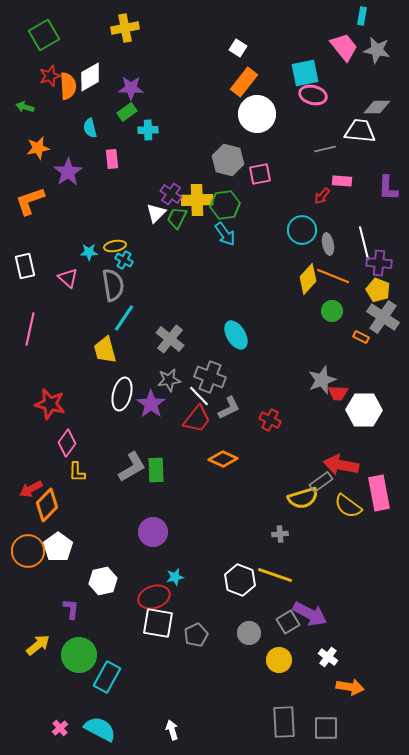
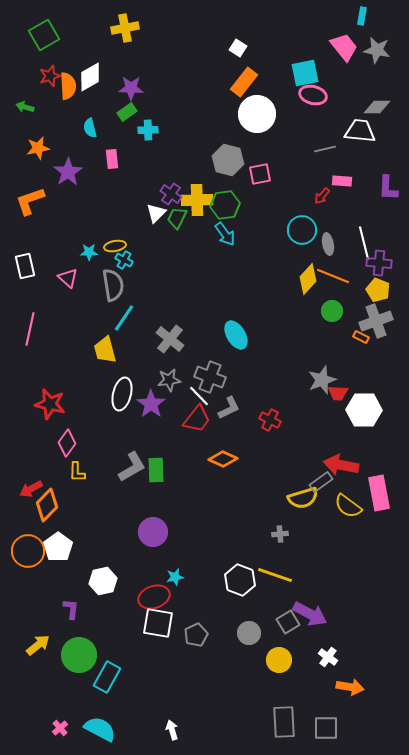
gray cross at (383, 317): moved 7 px left, 4 px down; rotated 36 degrees clockwise
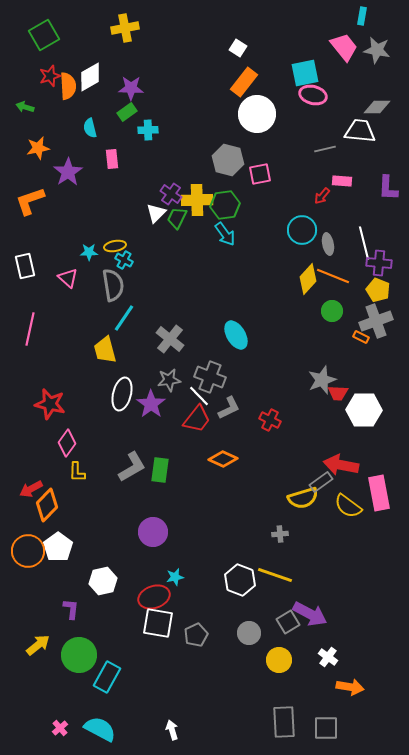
green rectangle at (156, 470): moved 4 px right; rotated 10 degrees clockwise
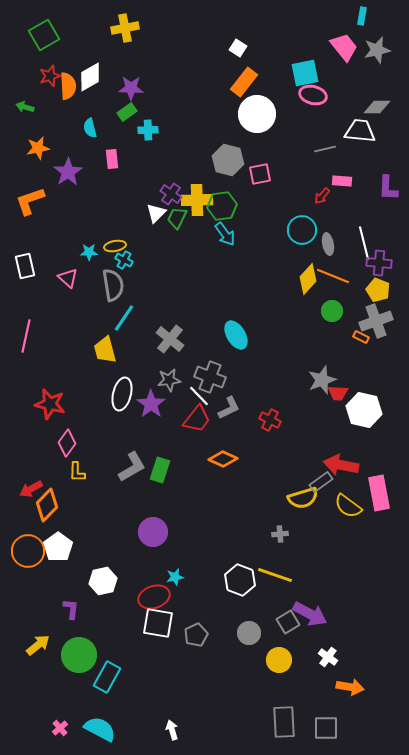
gray star at (377, 50): rotated 24 degrees counterclockwise
green hexagon at (225, 205): moved 3 px left, 1 px down
pink line at (30, 329): moved 4 px left, 7 px down
white hexagon at (364, 410): rotated 12 degrees clockwise
green rectangle at (160, 470): rotated 10 degrees clockwise
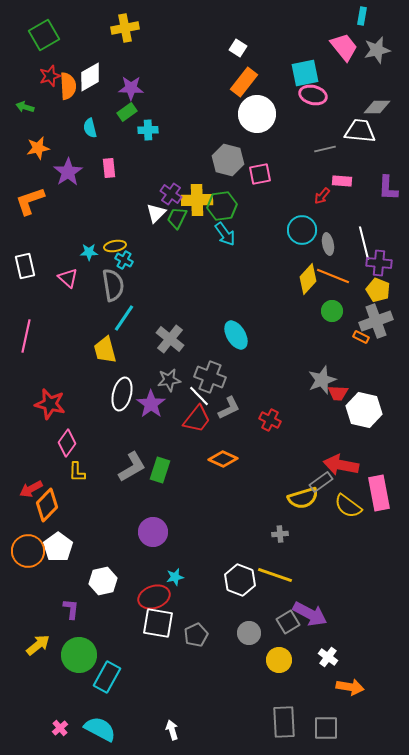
pink rectangle at (112, 159): moved 3 px left, 9 px down
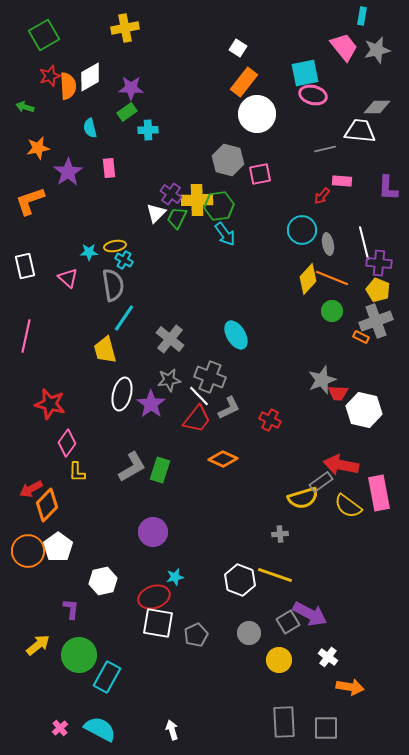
green hexagon at (222, 206): moved 3 px left
orange line at (333, 276): moved 1 px left, 2 px down
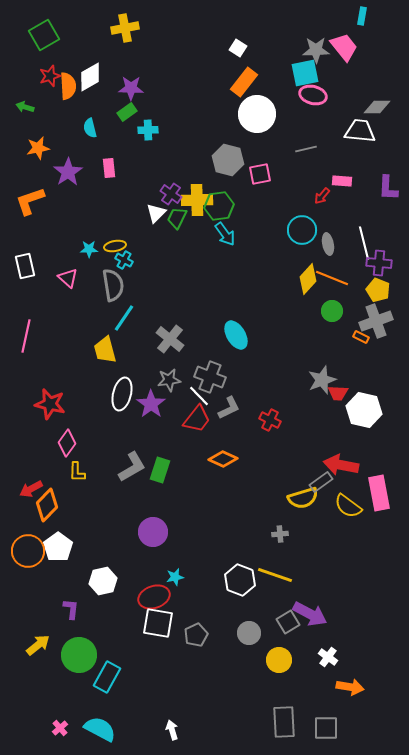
gray star at (377, 50): moved 61 px left; rotated 12 degrees clockwise
gray line at (325, 149): moved 19 px left
cyan star at (89, 252): moved 3 px up
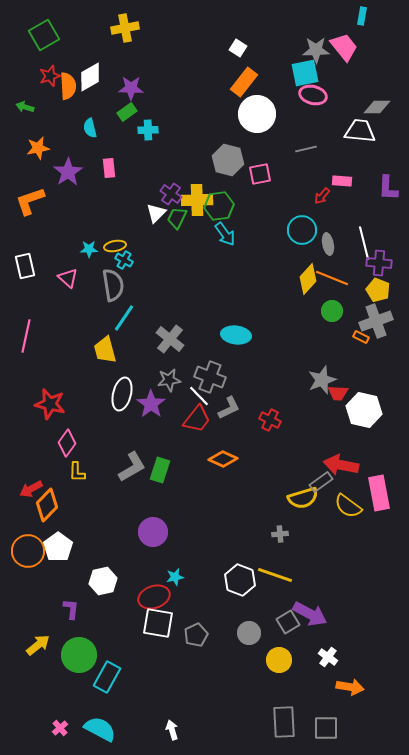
cyan ellipse at (236, 335): rotated 52 degrees counterclockwise
